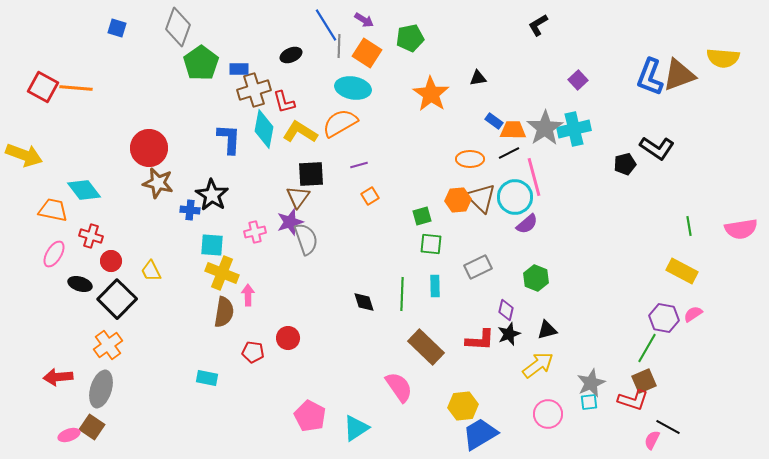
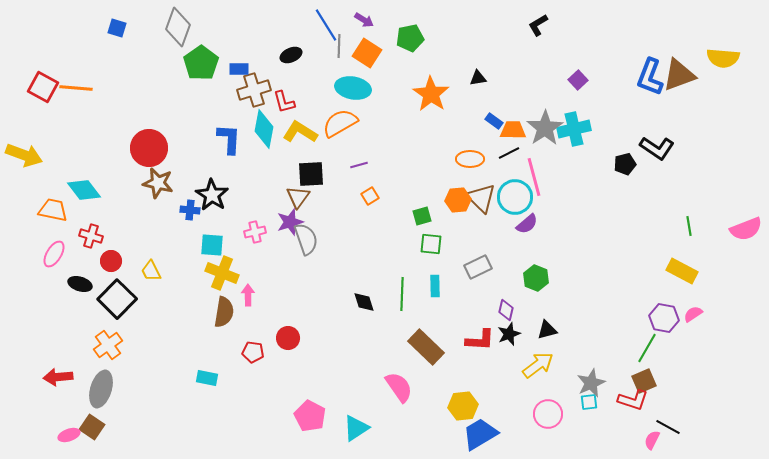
pink semicircle at (741, 229): moved 5 px right; rotated 12 degrees counterclockwise
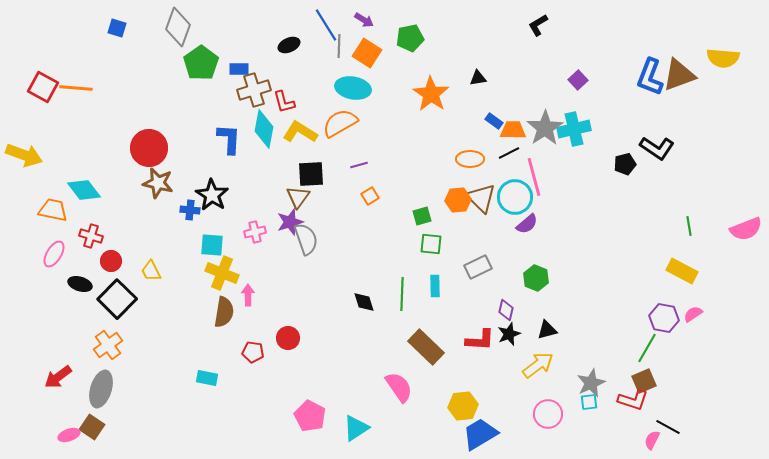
black ellipse at (291, 55): moved 2 px left, 10 px up
red arrow at (58, 377): rotated 32 degrees counterclockwise
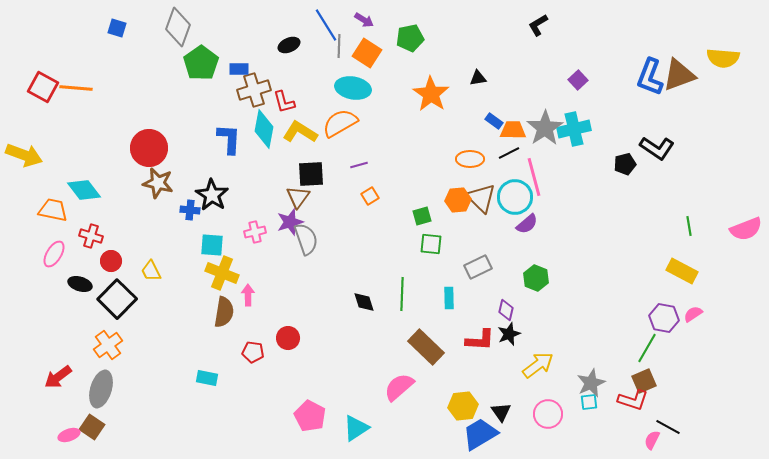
cyan rectangle at (435, 286): moved 14 px right, 12 px down
black triangle at (547, 330): moved 46 px left, 82 px down; rotated 50 degrees counterclockwise
pink semicircle at (399, 387): rotated 96 degrees counterclockwise
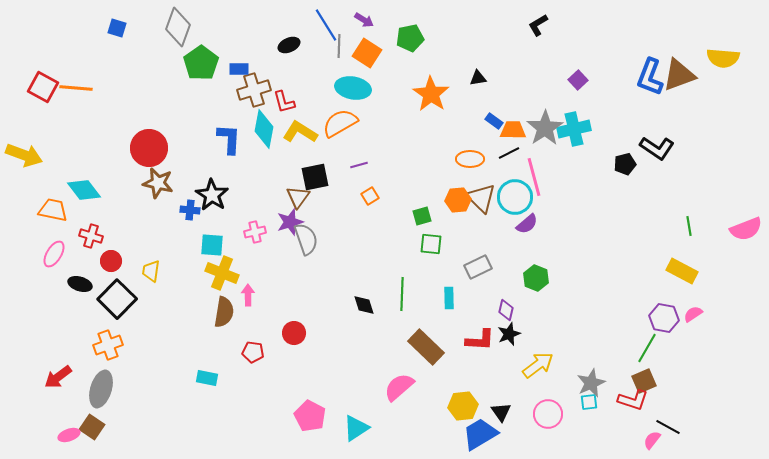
black square at (311, 174): moved 4 px right, 3 px down; rotated 8 degrees counterclockwise
yellow trapezoid at (151, 271): rotated 35 degrees clockwise
black diamond at (364, 302): moved 3 px down
red circle at (288, 338): moved 6 px right, 5 px up
orange cross at (108, 345): rotated 16 degrees clockwise
pink semicircle at (652, 440): rotated 12 degrees clockwise
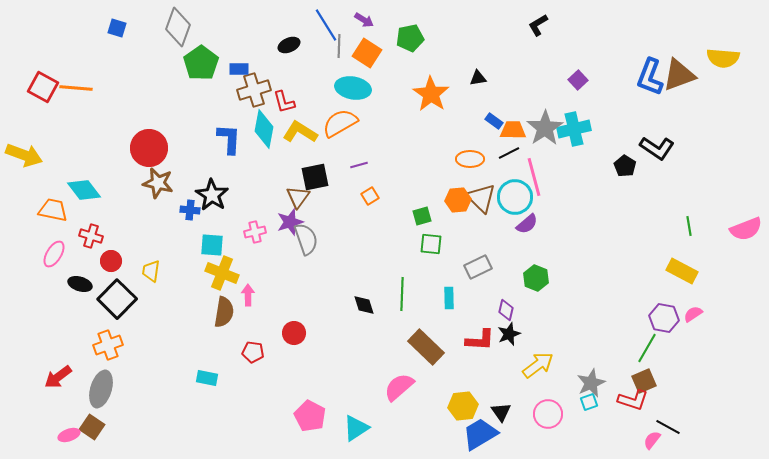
black pentagon at (625, 164): moved 2 px down; rotated 25 degrees counterclockwise
cyan square at (589, 402): rotated 12 degrees counterclockwise
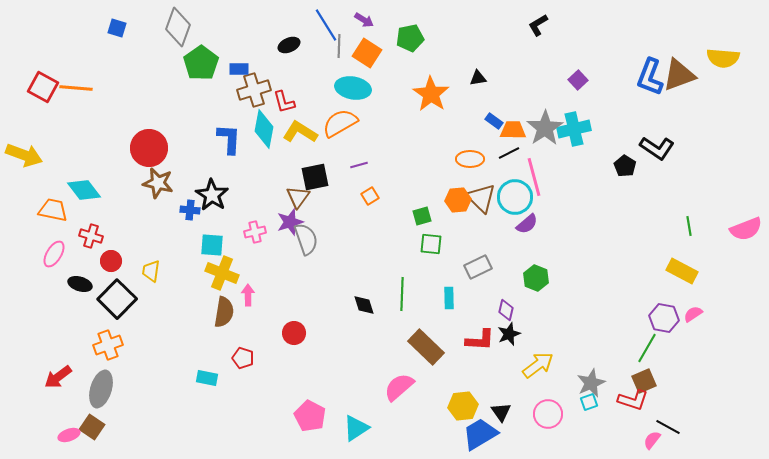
red pentagon at (253, 352): moved 10 px left, 6 px down; rotated 10 degrees clockwise
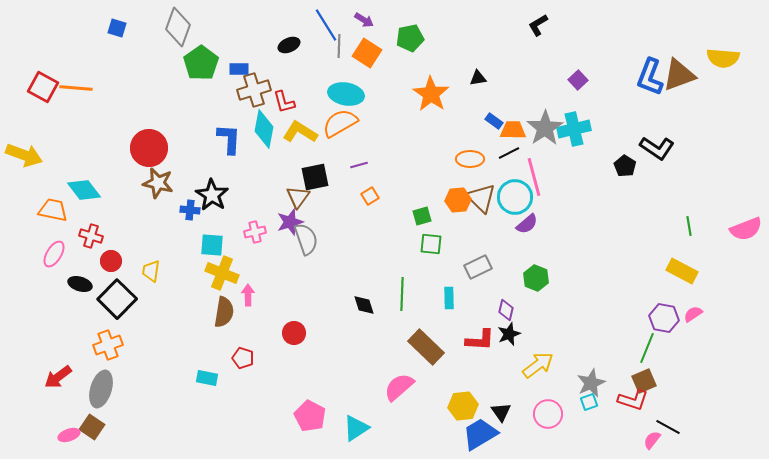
cyan ellipse at (353, 88): moved 7 px left, 6 px down
green line at (647, 348): rotated 8 degrees counterclockwise
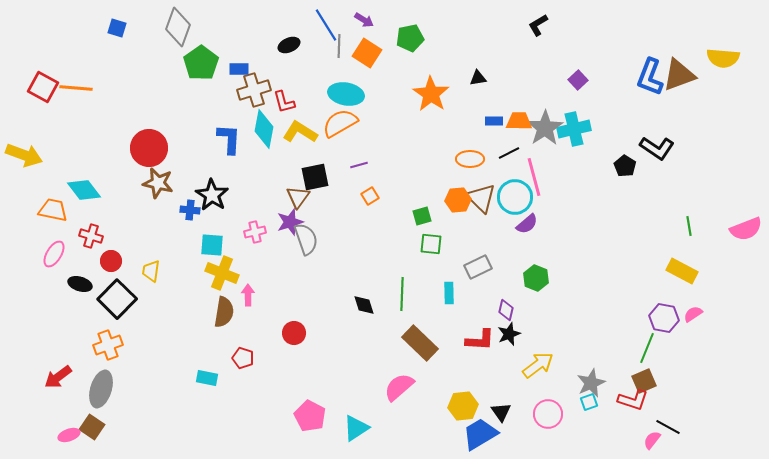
blue rectangle at (494, 121): rotated 36 degrees counterclockwise
orange trapezoid at (513, 130): moved 6 px right, 9 px up
cyan rectangle at (449, 298): moved 5 px up
brown rectangle at (426, 347): moved 6 px left, 4 px up
